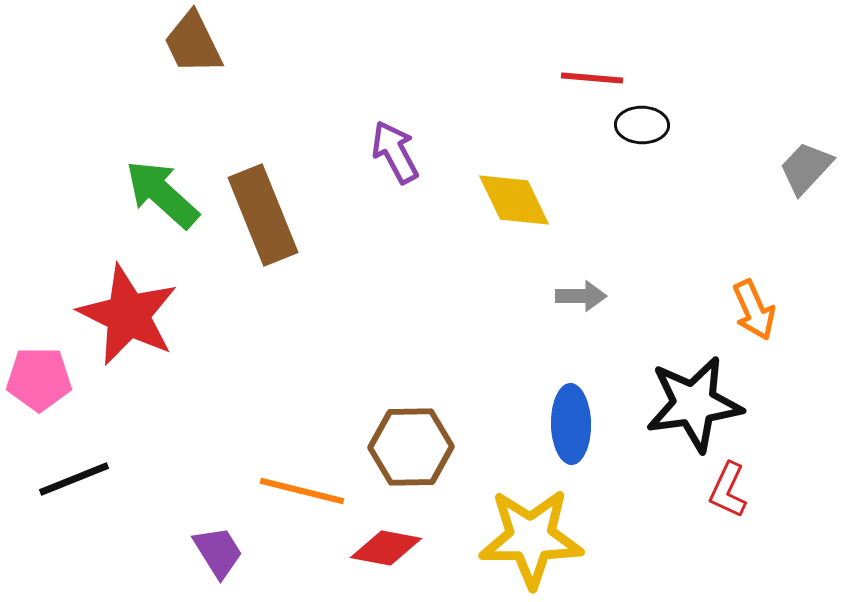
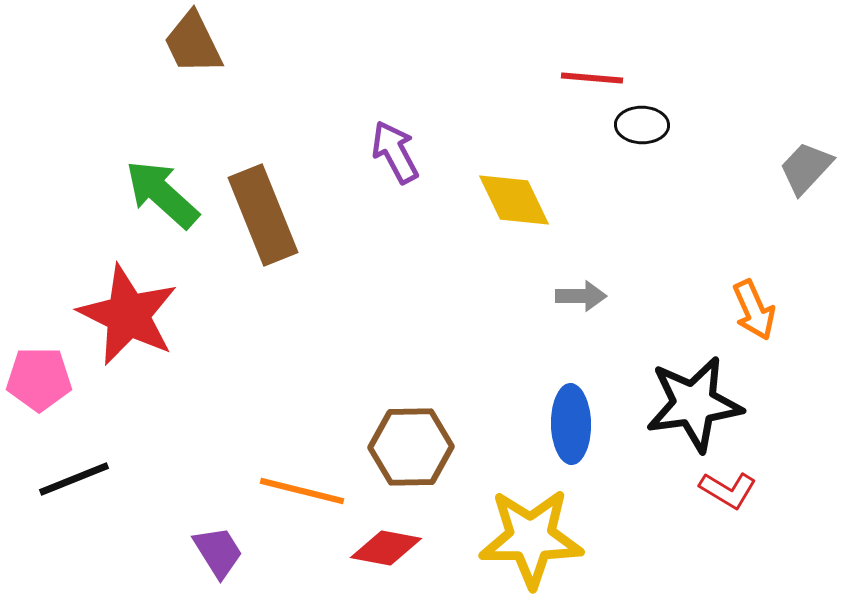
red L-shape: rotated 84 degrees counterclockwise
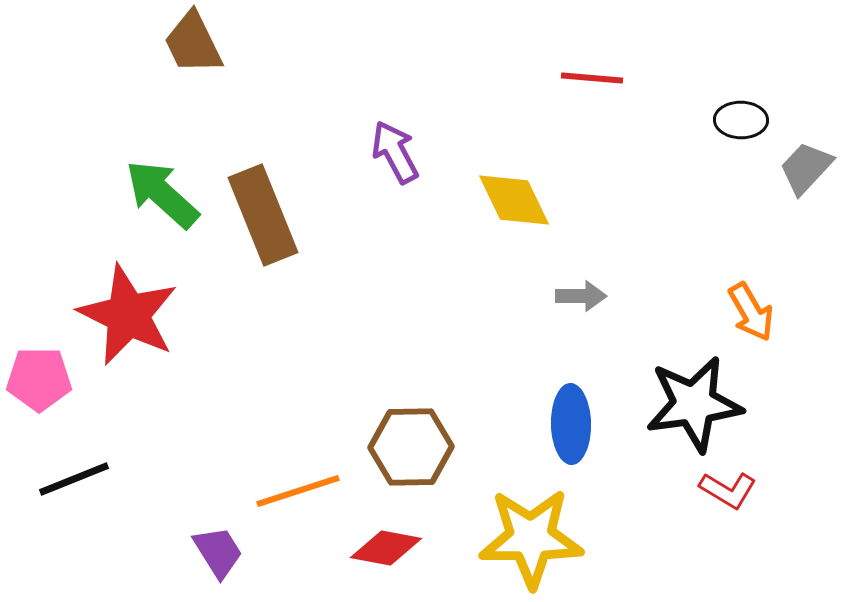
black ellipse: moved 99 px right, 5 px up
orange arrow: moved 3 px left, 2 px down; rotated 6 degrees counterclockwise
orange line: moved 4 px left; rotated 32 degrees counterclockwise
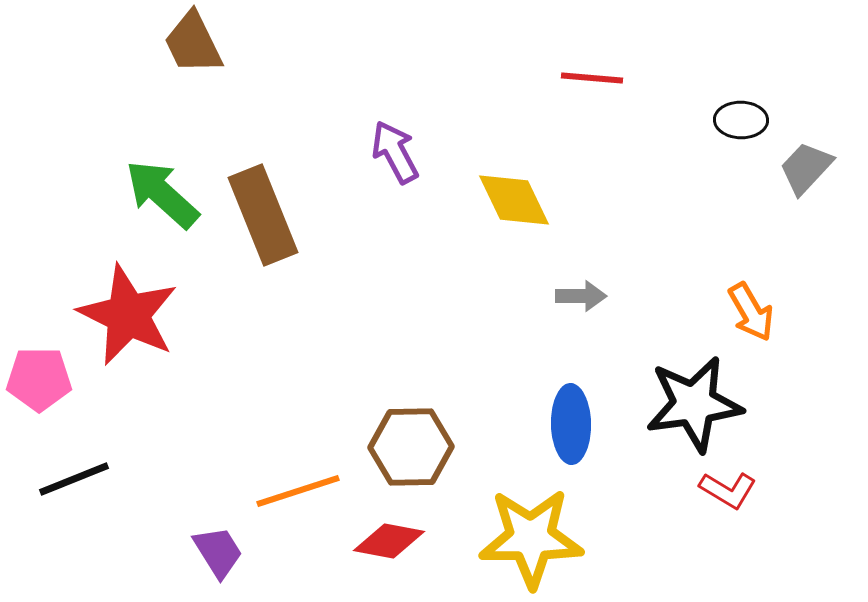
red diamond: moved 3 px right, 7 px up
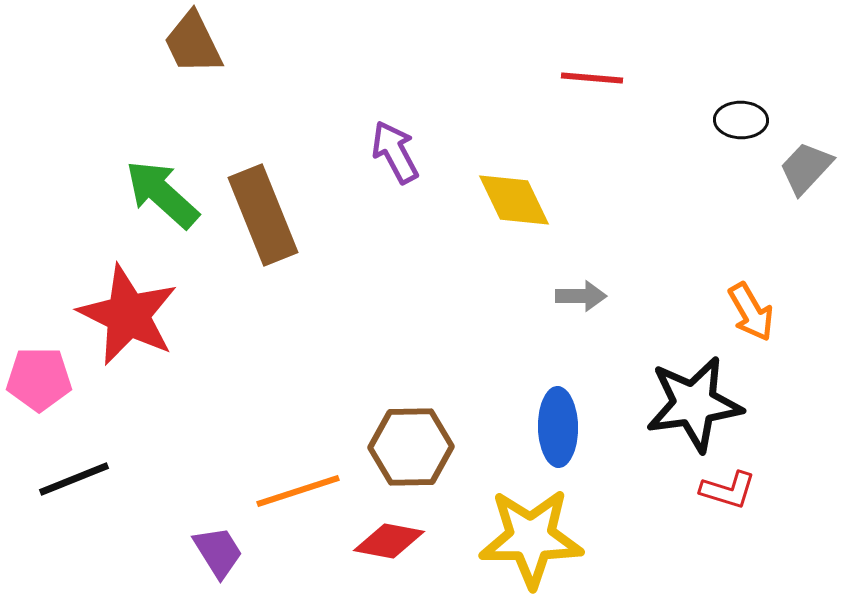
blue ellipse: moved 13 px left, 3 px down
red L-shape: rotated 14 degrees counterclockwise
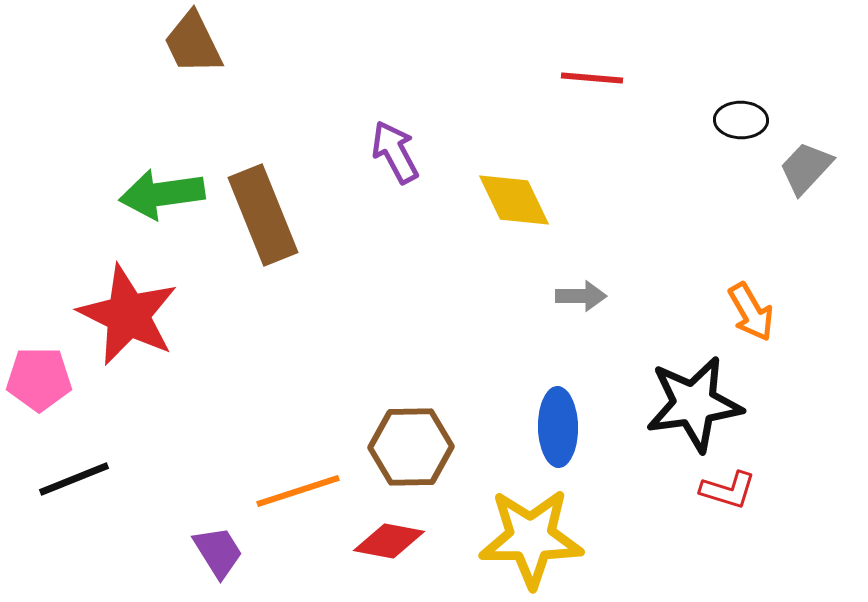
green arrow: rotated 50 degrees counterclockwise
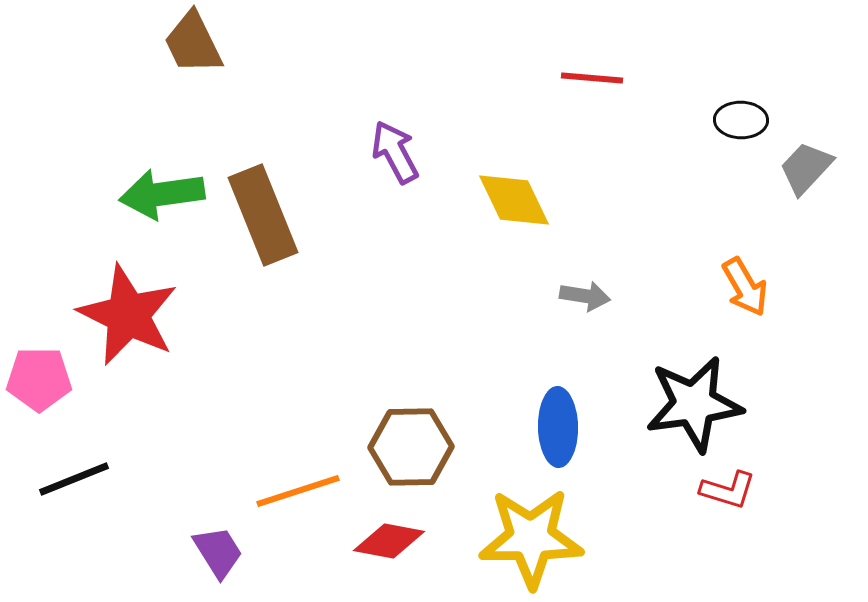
gray arrow: moved 4 px right; rotated 9 degrees clockwise
orange arrow: moved 6 px left, 25 px up
